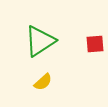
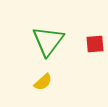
green triangle: moved 8 px right; rotated 20 degrees counterclockwise
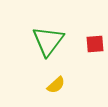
yellow semicircle: moved 13 px right, 3 px down
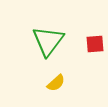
yellow semicircle: moved 2 px up
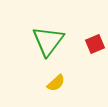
red square: rotated 18 degrees counterclockwise
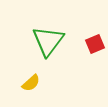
yellow semicircle: moved 25 px left
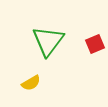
yellow semicircle: rotated 12 degrees clockwise
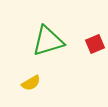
green triangle: rotated 36 degrees clockwise
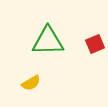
green triangle: rotated 16 degrees clockwise
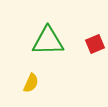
yellow semicircle: rotated 36 degrees counterclockwise
